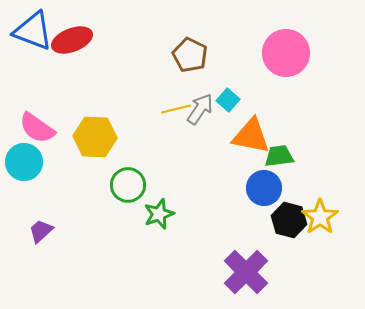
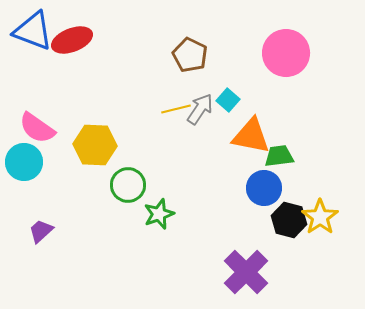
yellow hexagon: moved 8 px down
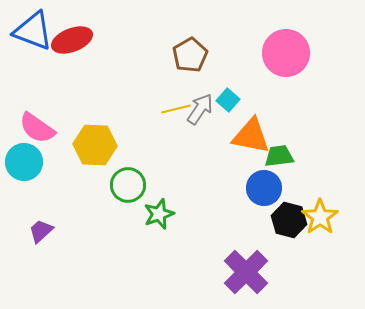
brown pentagon: rotated 16 degrees clockwise
